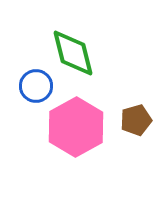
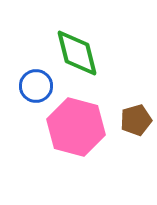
green diamond: moved 4 px right
pink hexagon: rotated 16 degrees counterclockwise
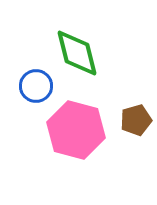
pink hexagon: moved 3 px down
